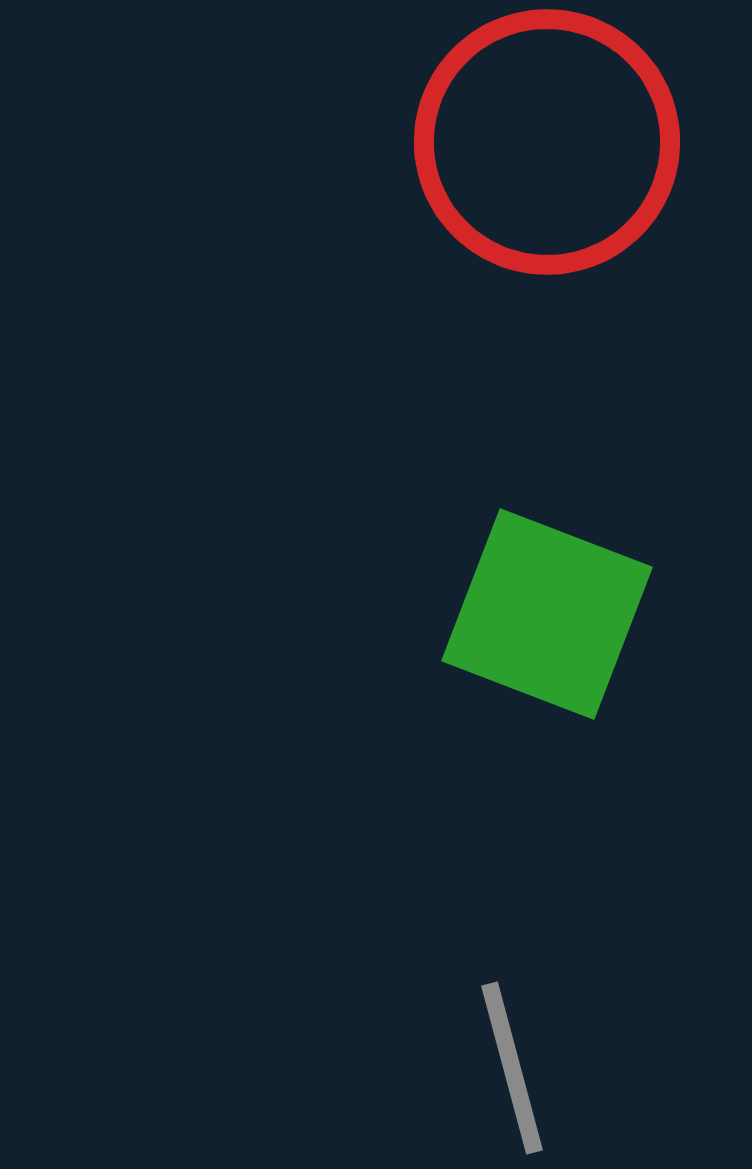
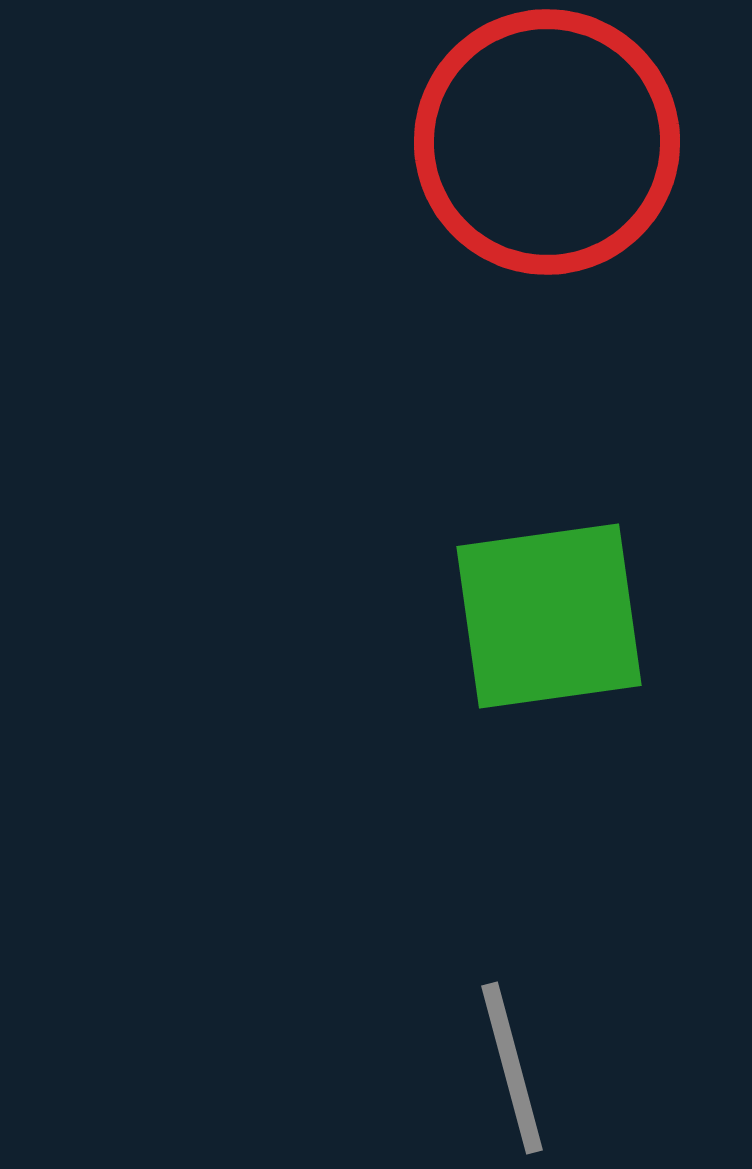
green square: moved 2 px right, 2 px down; rotated 29 degrees counterclockwise
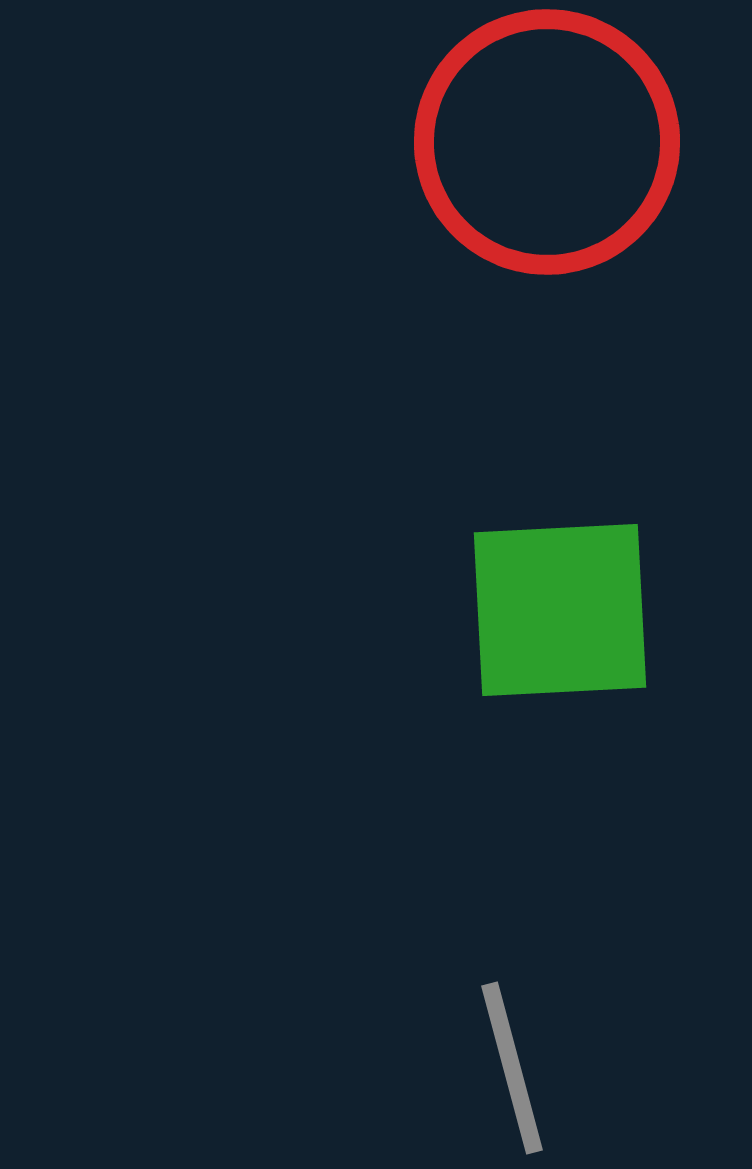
green square: moved 11 px right, 6 px up; rotated 5 degrees clockwise
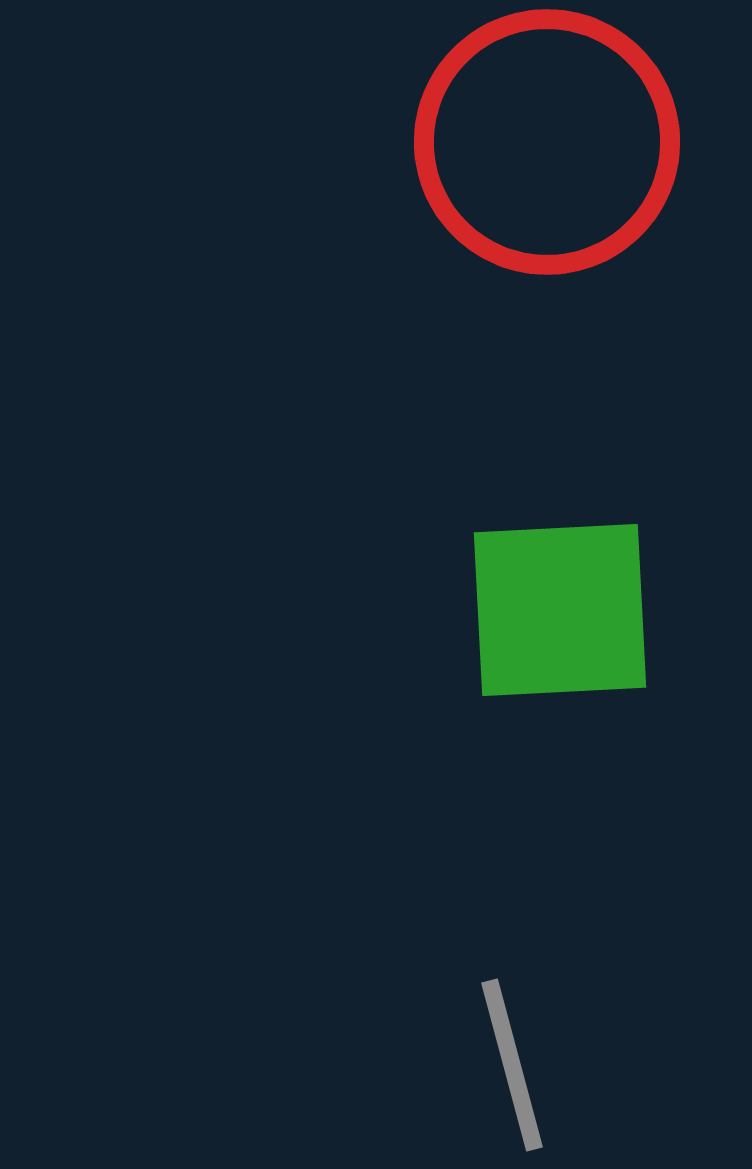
gray line: moved 3 px up
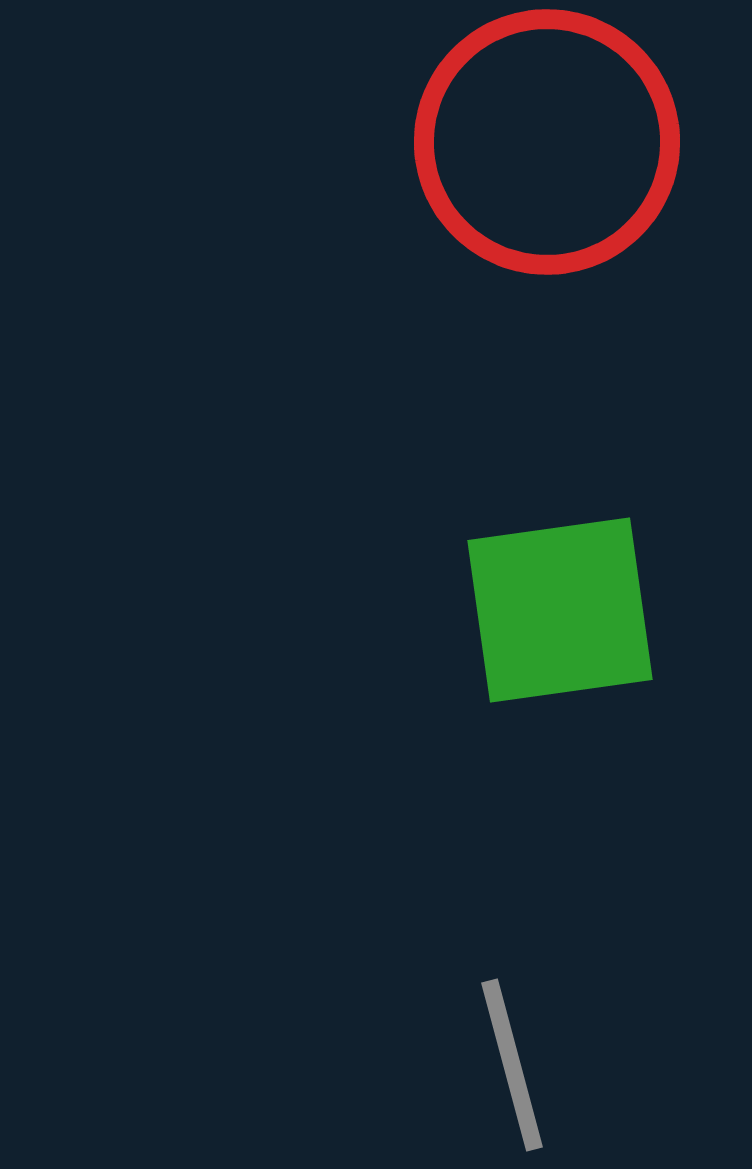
green square: rotated 5 degrees counterclockwise
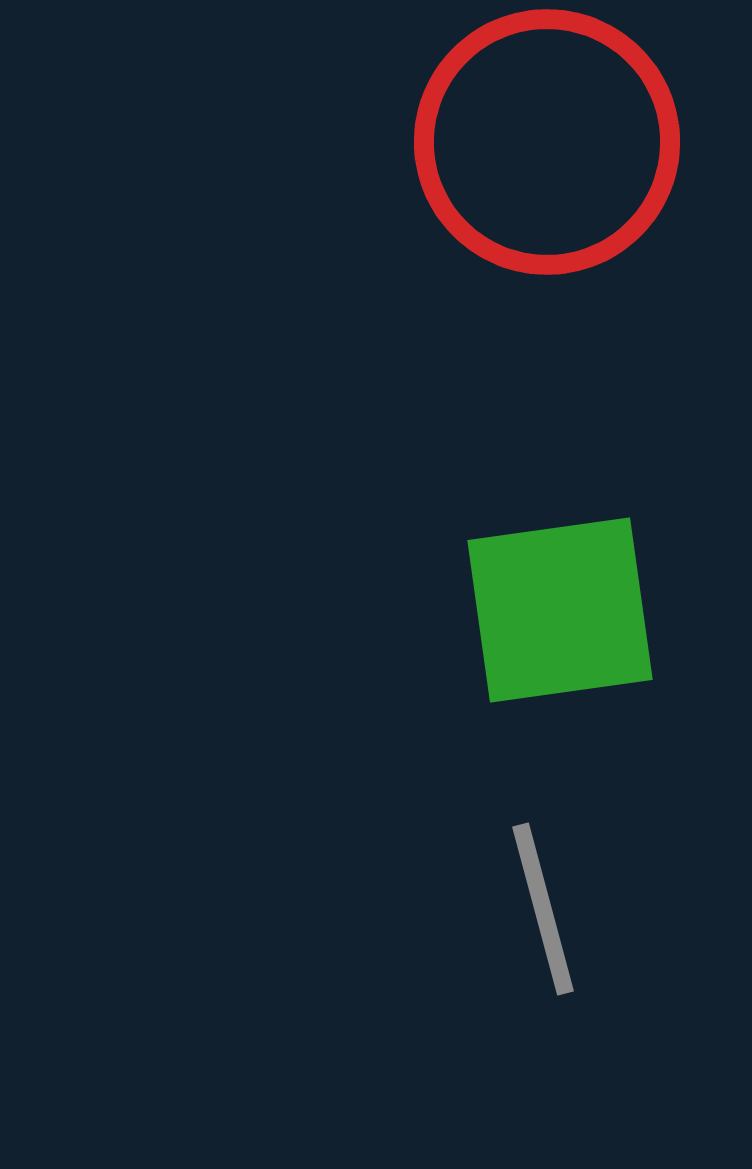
gray line: moved 31 px right, 156 px up
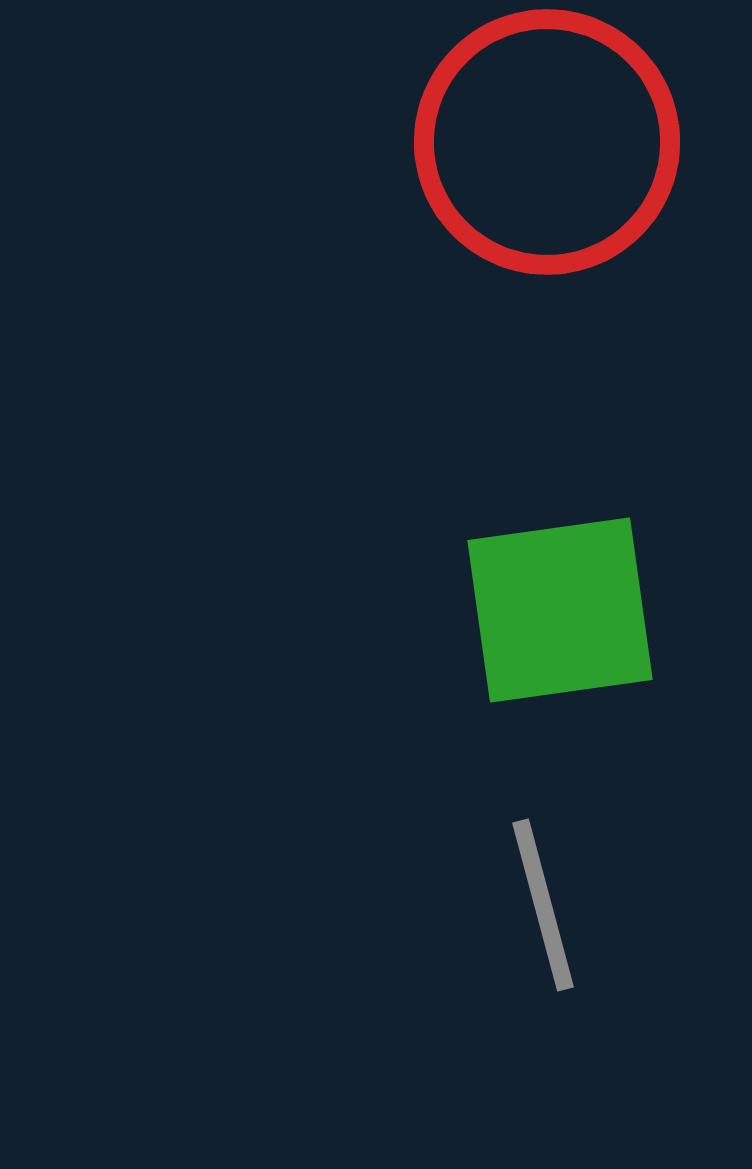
gray line: moved 4 px up
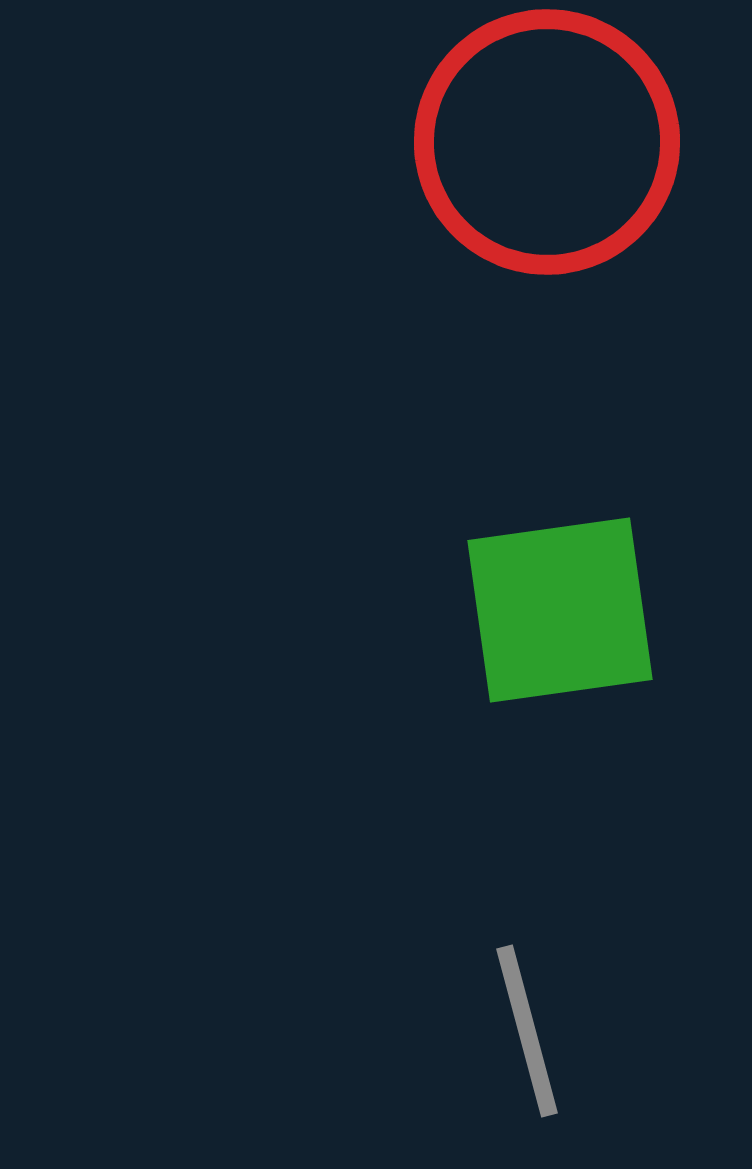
gray line: moved 16 px left, 126 px down
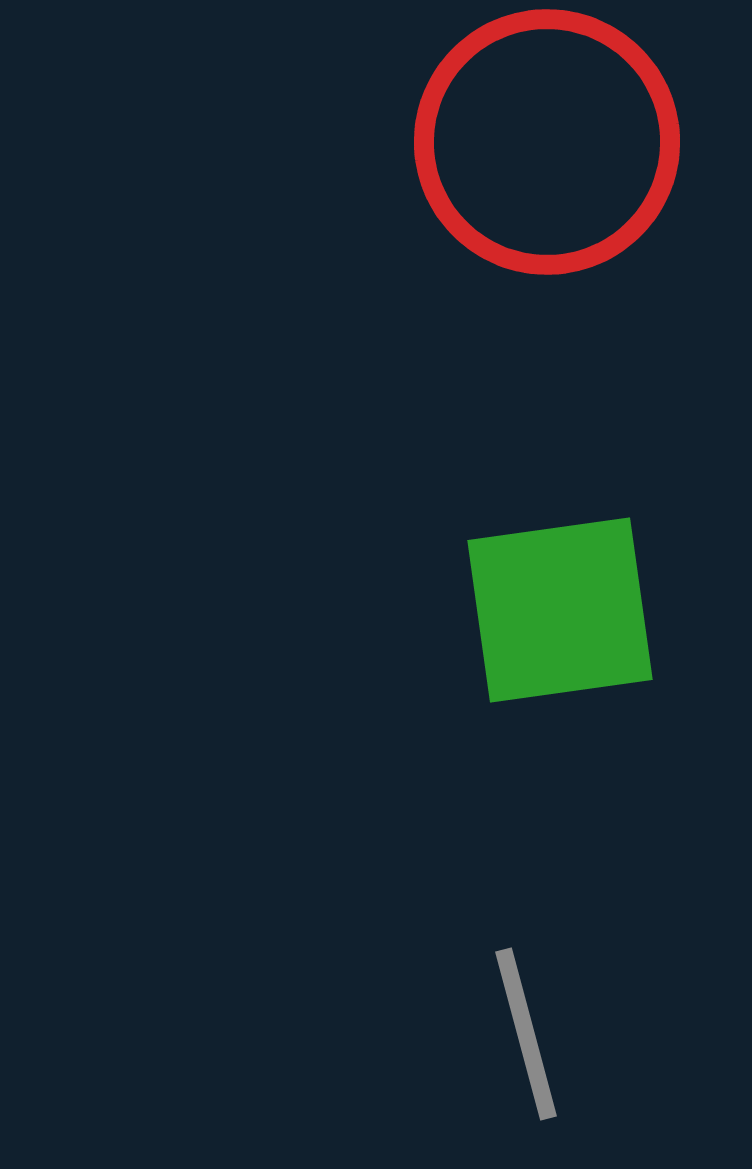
gray line: moved 1 px left, 3 px down
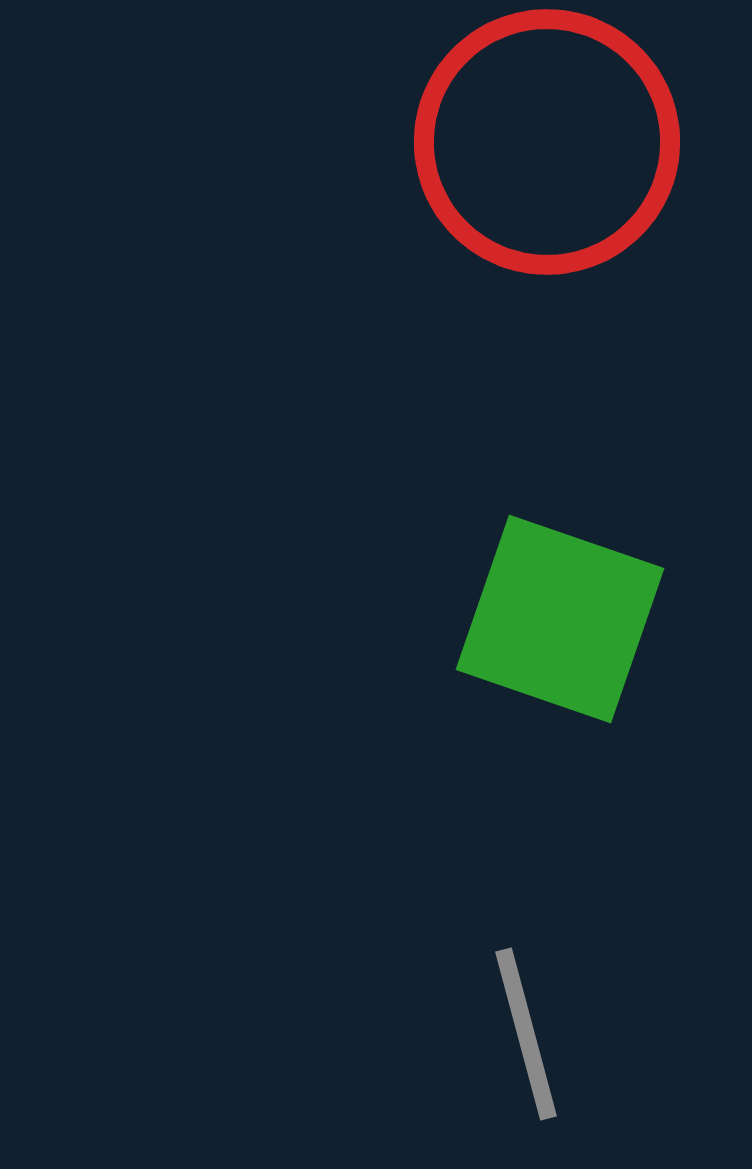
green square: moved 9 px down; rotated 27 degrees clockwise
